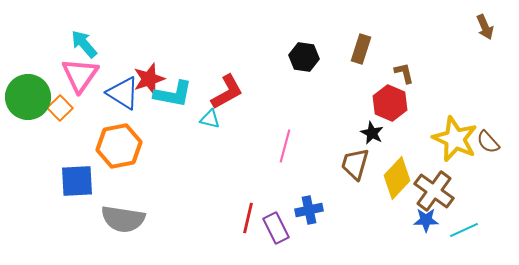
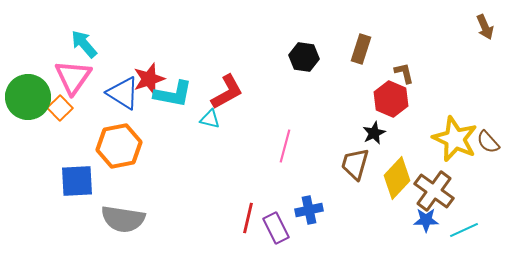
pink triangle: moved 7 px left, 2 px down
red hexagon: moved 1 px right, 4 px up
black star: moved 2 px right; rotated 20 degrees clockwise
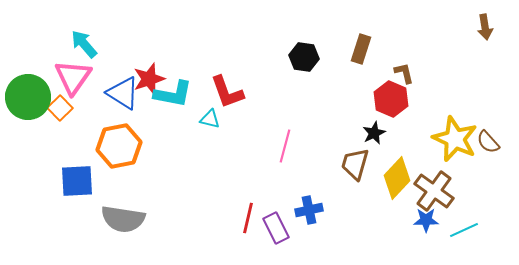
brown arrow: rotated 15 degrees clockwise
red L-shape: rotated 99 degrees clockwise
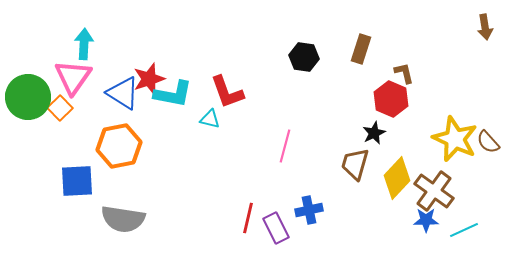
cyan arrow: rotated 44 degrees clockwise
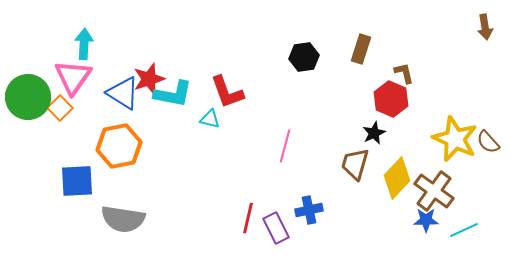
black hexagon: rotated 16 degrees counterclockwise
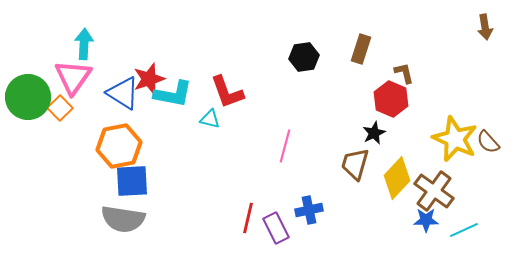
blue square: moved 55 px right
